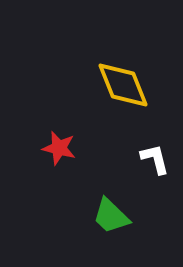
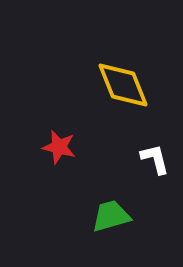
red star: moved 1 px up
green trapezoid: rotated 120 degrees clockwise
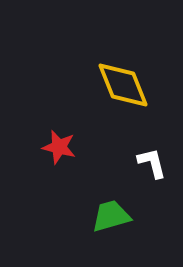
white L-shape: moved 3 px left, 4 px down
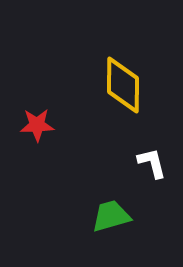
yellow diamond: rotated 22 degrees clockwise
red star: moved 22 px left, 22 px up; rotated 16 degrees counterclockwise
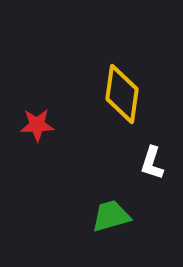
yellow diamond: moved 1 px left, 9 px down; rotated 8 degrees clockwise
white L-shape: rotated 148 degrees counterclockwise
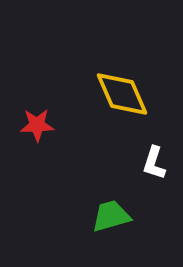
yellow diamond: rotated 32 degrees counterclockwise
white L-shape: moved 2 px right
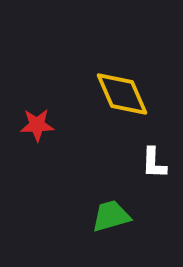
white L-shape: rotated 16 degrees counterclockwise
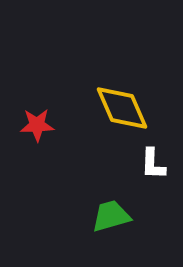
yellow diamond: moved 14 px down
white L-shape: moved 1 px left, 1 px down
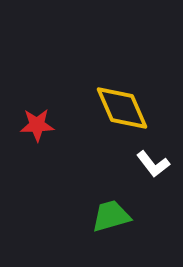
white L-shape: rotated 40 degrees counterclockwise
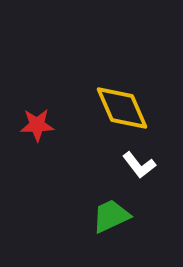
white L-shape: moved 14 px left, 1 px down
green trapezoid: rotated 9 degrees counterclockwise
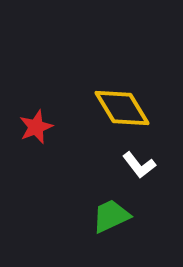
yellow diamond: rotated 8 degrees counterclockwise
red star: moved 1 px left, 2 px down; rotated 20 degrees counterclockwise
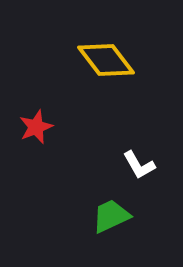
yellow diamond: moved 16 px left, 48 px up; rotated 6 degrees counterclockwise
white L-shape: rotated 8 degrees clockwise
